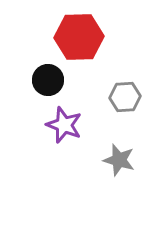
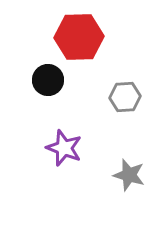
purple star: moved 23 px down
gray star: moved 10 px right, 15 px down
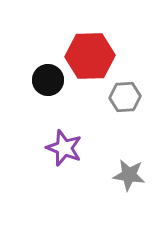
red hexagon: moved 11 px right, 19 px down
gray star: rotated 8 degrees counterclockwise
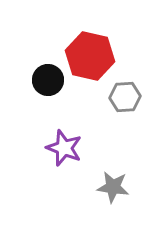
red hexagon: rotated 15 degrees clockwise
gray star: moved 16 px left, 12 px down
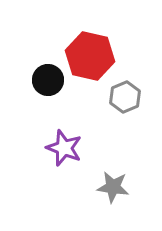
gray hexagon: rotated 20 degrees counterclockwise
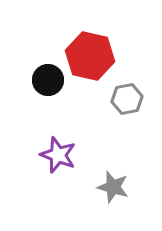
gray hexagon: moved 2 px right, 2 px down; rotated 12 degrees clockwise
purple star: moved 6 px left, 7 px down
gray star: rotated 8 degrees clockwise
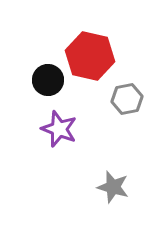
purple star: moved 1 px right, 26 px up
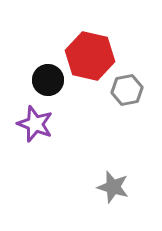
gray hexagon: moved 9 px up
purple star: moved 24 px left, 5 px up
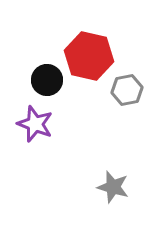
red hexagon: moved 1 px left
black circle: moved 1 px left
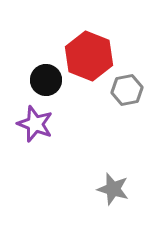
red hexagon: rotated 9 degrees clockwise
black circle: moved 1 px left
gray star: moved 2 px down
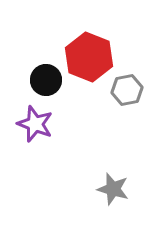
red hexagon: moved 1 px down
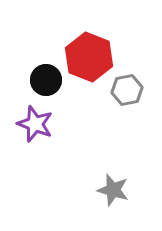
gray star: moved 1 px down
